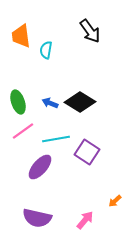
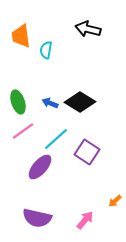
black arrow: moved 2 px left, 2 px up; rotated 140 degrees clockwise
cyan line: rotated 32 degrees counterclockwise
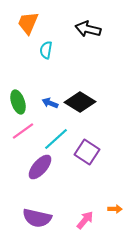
orange trapezoid: moved 7 px right, 13 px up; rotated 30 degrees clockwise
orange arrow: moved 8 px down; rotated 136 degrees counterclockwise
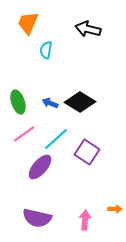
pink line: moved 1 px right, 3 px down
pink arrow: rotated 36 degrees counterclockwise
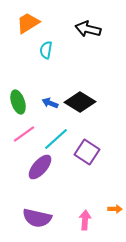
orange trapezoid: rotated 35 degrees clockwise
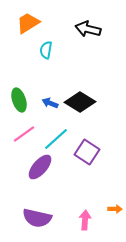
green ellipse: moved 1 px right, 2 px up
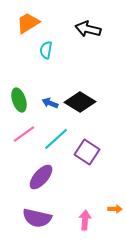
purple ellipse: moved 1 px right, 10 px down
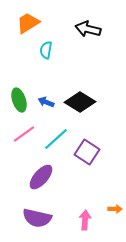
blue arrow: moved 4 px left, 1 px up
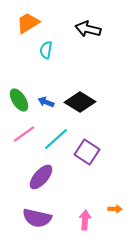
green ellipse: rotated 15 degrees counterclockwise
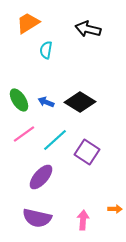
cyan line: moved 1 px left, 1 px down
pink arrow: moved 2 px left
